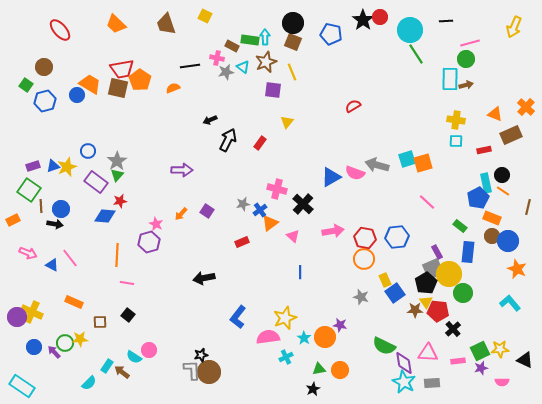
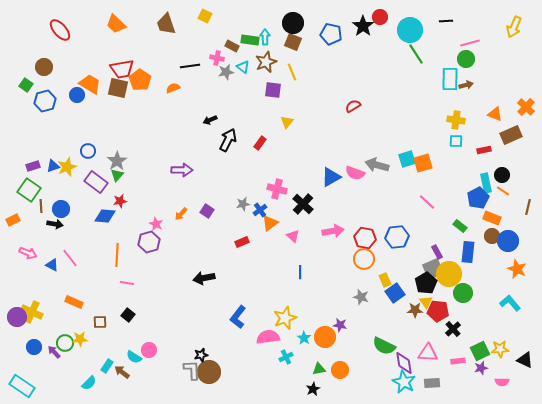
black star at (363, 20): moved 6 px down
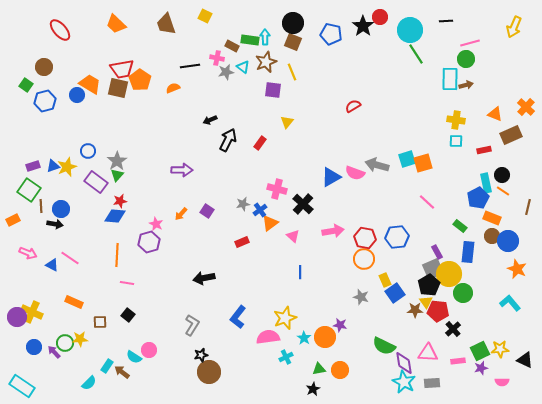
blue diamond at (105, 216): moved 10 px right
pink line at (70, 258): rotated 18 degrees counterclockwise
black pentagon at (426, 283): moved 3 px right, 2 px down
gray L-shape at (192, 370): moved 45 px up; rotated 35 degrees clockwise
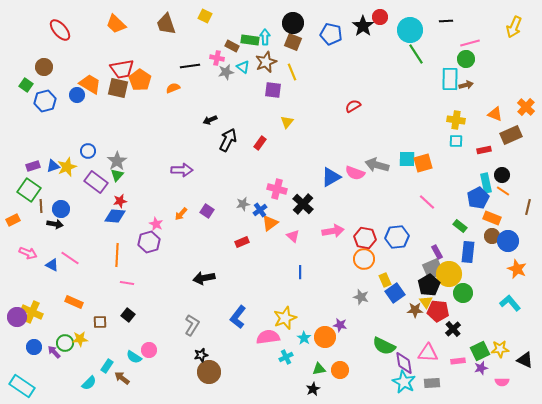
cyan square at (407, 159): rotated 18 degrees clockwise
brown arrow at (122, 372): moved 6 px down
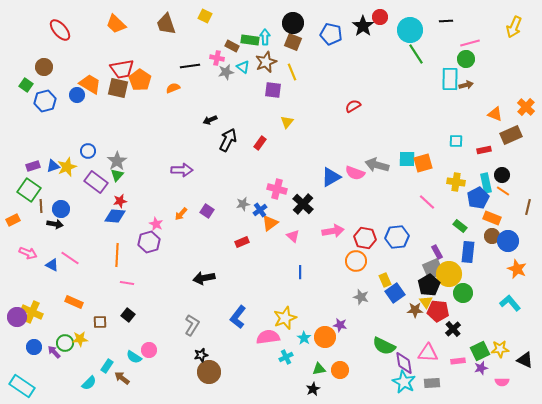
yellow cross at (456, 120): moved 62 px down
orange circle at (364, 259): moved 8 px left, 2 px down
